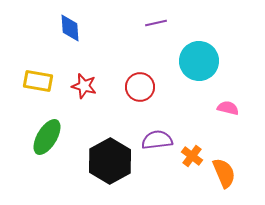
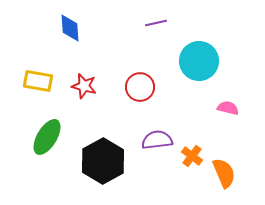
black hexagon: moved 7 px left
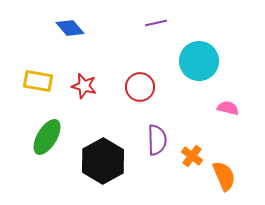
blue diamond: rotated 36 degrees counterclockwise
purple semicircle: rotated 96 degrees clockwise
orange semicircle: moved 3 px down
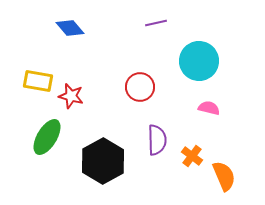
red star: moved 13 px left, 10 px down
pink semicircle: moved 19 px left
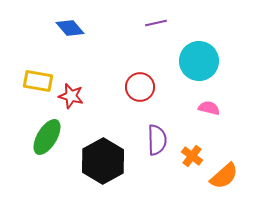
orange semicircle: rotated 72 degrees clockwise
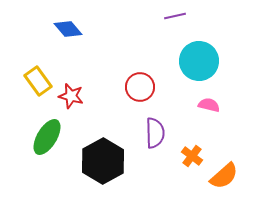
purple line: moved 19 px right, 7 px up
blue diamond: moved 2 px left, 1 px down
yellow rectangle: rotated 44 degrees clockwise
pink semicircle: moved 3 px up
purple semicircle: moved 2 px left, 7 px up
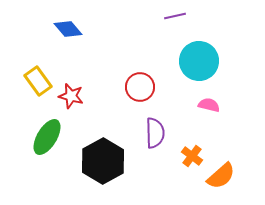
orange semicircle: moved 3 px left
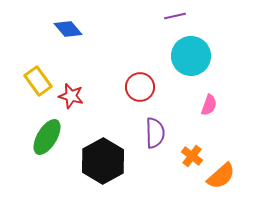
cyan circle: moved 8 px left, 5 px up
pink semicircle: rotated 95 degrees clockwise
